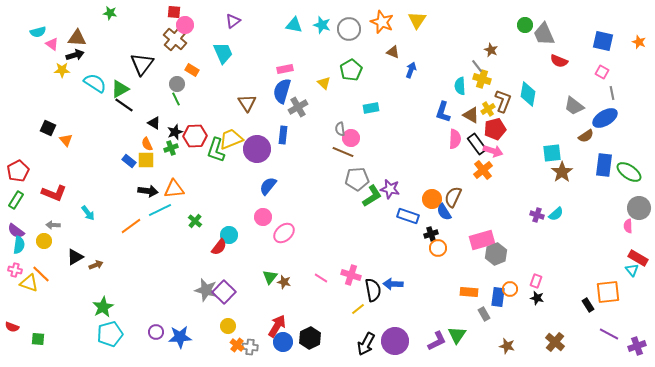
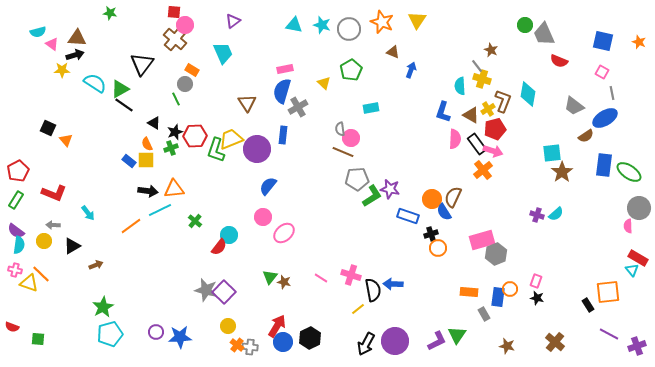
gray circle at (177, 84): moved 8 px right
black triangle at (75, 257): moved 3 px left, 11 px up
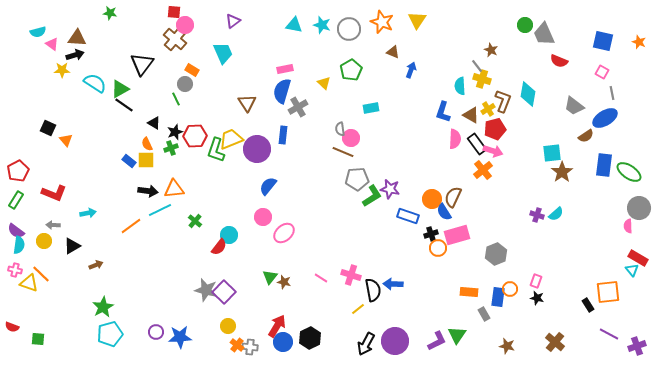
cyan arrow at (88, 213): rotated 63 degrees counterclockwise
pink rectangle at (482, 240): moved 25 px left, 5 px up
